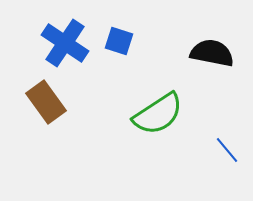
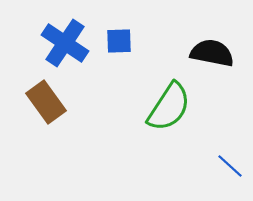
blue square: rotated 20 degrees counterclockwise
green semicircle: moved 11 px right, 7 px up; rotated 24 degrees counterclockwise
blue line: moved 3 px right, 16 px down; rotated 8 degrees counterclockwise
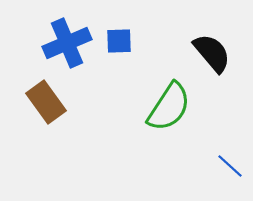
blue cross: moved 2 px right; rotated 33 degrees clockwise
black semicircle: rotated 39 degrees clockwise
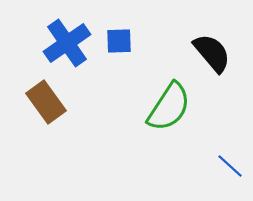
blue cross: rotated 12 degrees counterclockwise
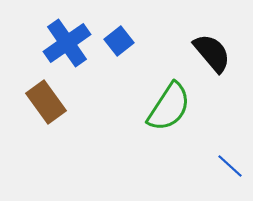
blue square: rotated 36 degrees counterclockwise
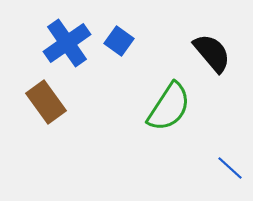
blue square: rotated 16 degrees counterclockwise
blue line: moved 2 px down
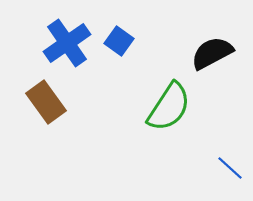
black semicircle: rotated 78 degrees counterclockwise
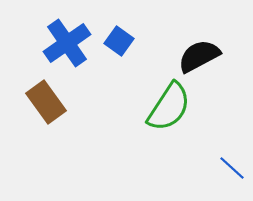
black semicircle: moved 13 px left, 3 px down
blue line: moved 2 px right
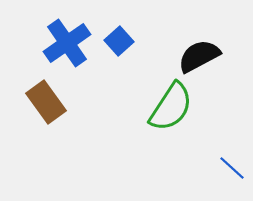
blue square: rotated 12 degrees clockwise
green semicircle: moved 2 px right
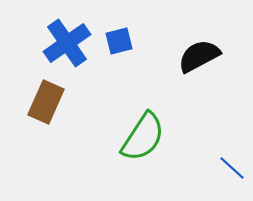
blue square: rotated 28 degrees clockwise
brown rectangle: rotated 60 degrees clockwise
green semicircle: moved 28 px left, 30 px down
